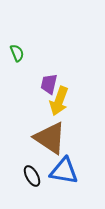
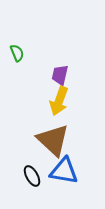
purple trapezoid: moved 11 px right, 9 px up
brown triangle: moved 3 px right, 2 px down; rotated 9 degrees clockwise
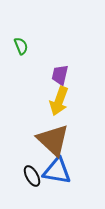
green semicircle: moved 4 px right, 7 px up
blue triangle: moved 7 px left
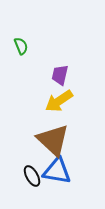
yellow arrow: rotated 36 degrees clockwise
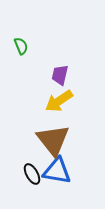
brown triangle: rotated 9 degrees clockwise
black ellipse: moved 2 px up
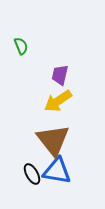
yellow arrow: moved 1 px left
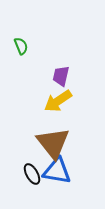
purple trapezoid: moved 1 px right, 1 px down
brown triangle: moved 3 px down
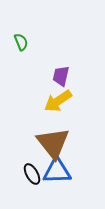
green semicircle: moved 4 px up
blue triangle: rotated 12 degrees counterclockwise
